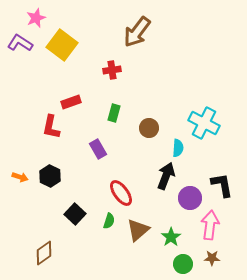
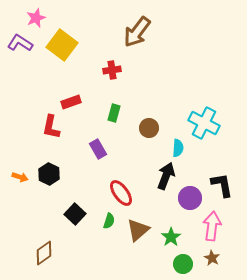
black hexagon: moved 1 px left, 2 px up
pink arrow: moved 2 px right, 1 px down
brown star: rotated 28 degrees clockwise
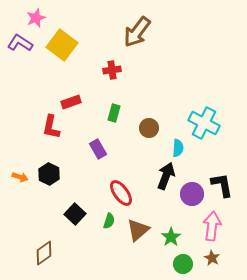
purple circle: moved 2 px right, 4 px up
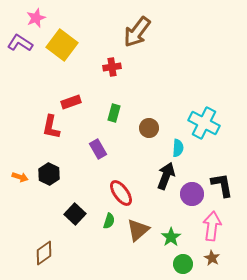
red cross: moved 3 px up
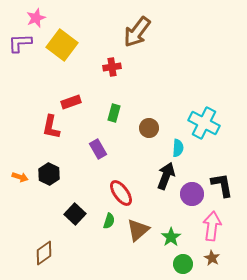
purple L-shape: rotated 35 degrees counterclockwise
